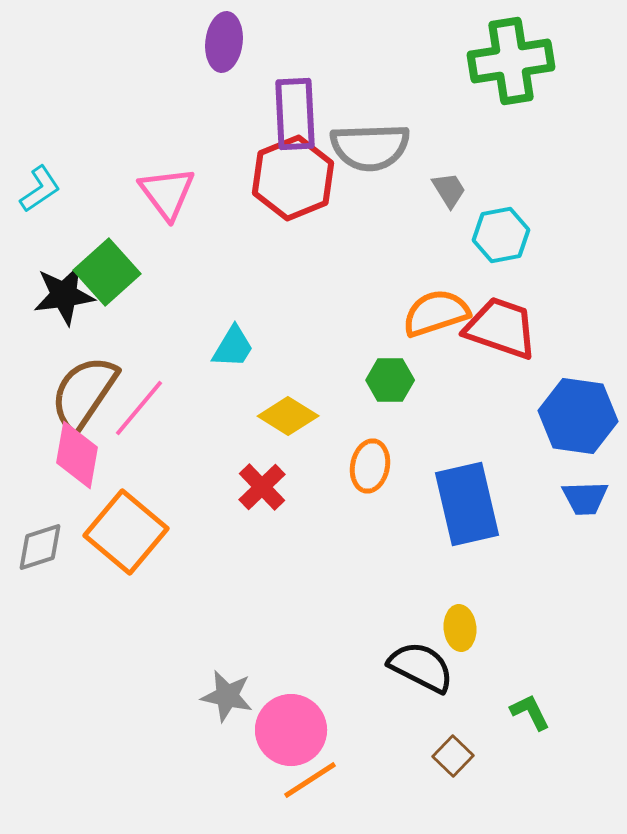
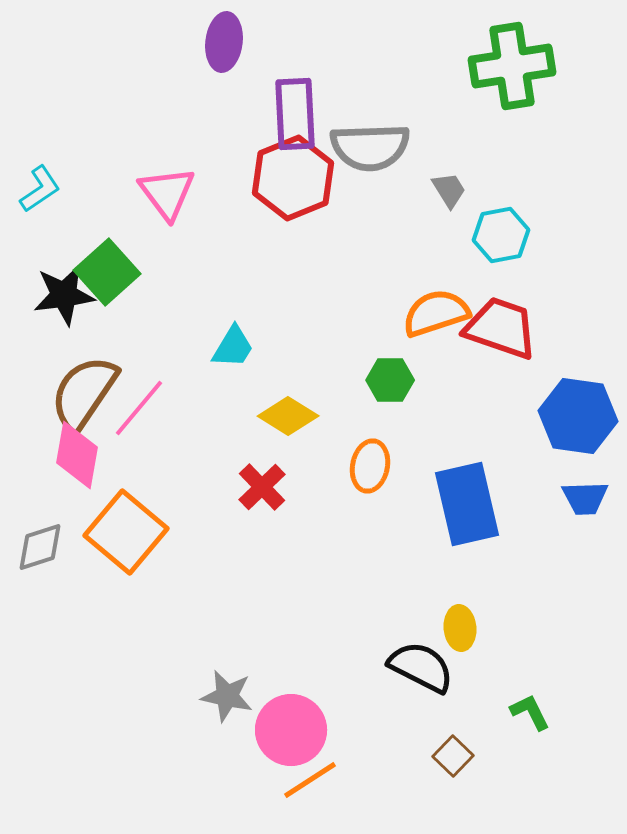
green cross: moved 1 px right, 5 px down
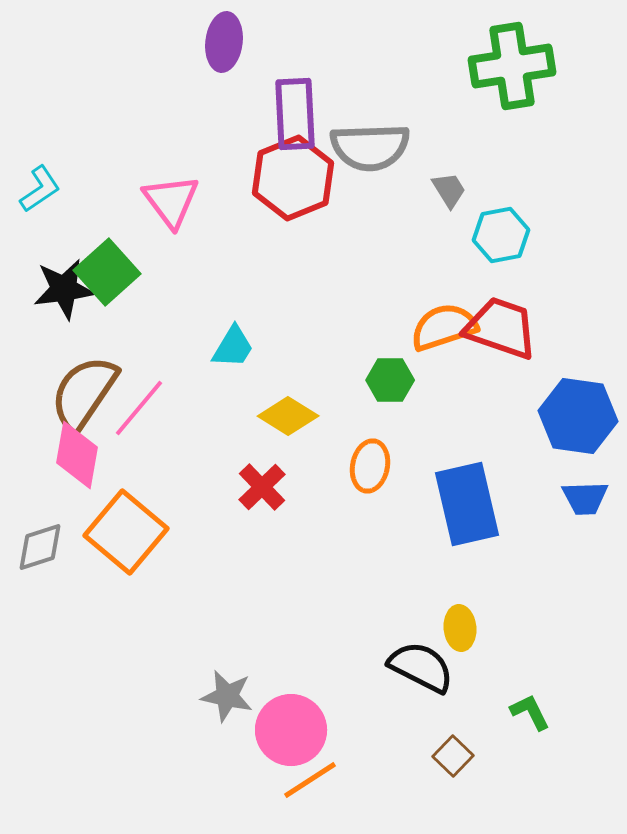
pink triangle: moved 4 px right, 8 px down
black star: moved 6 px up
orange semicircle: moved 8 px right, 14 px down
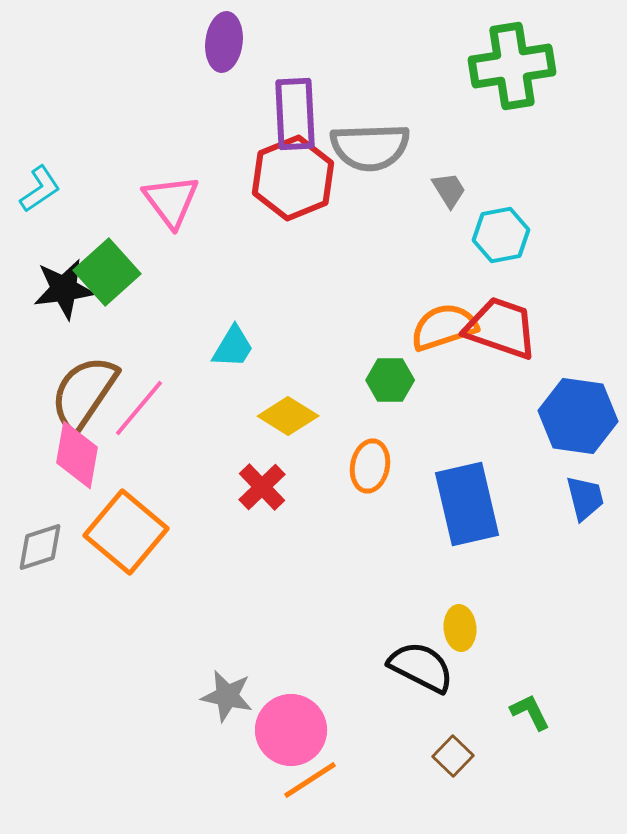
blue trapezoid: rotated 102 degrees counterclockwise
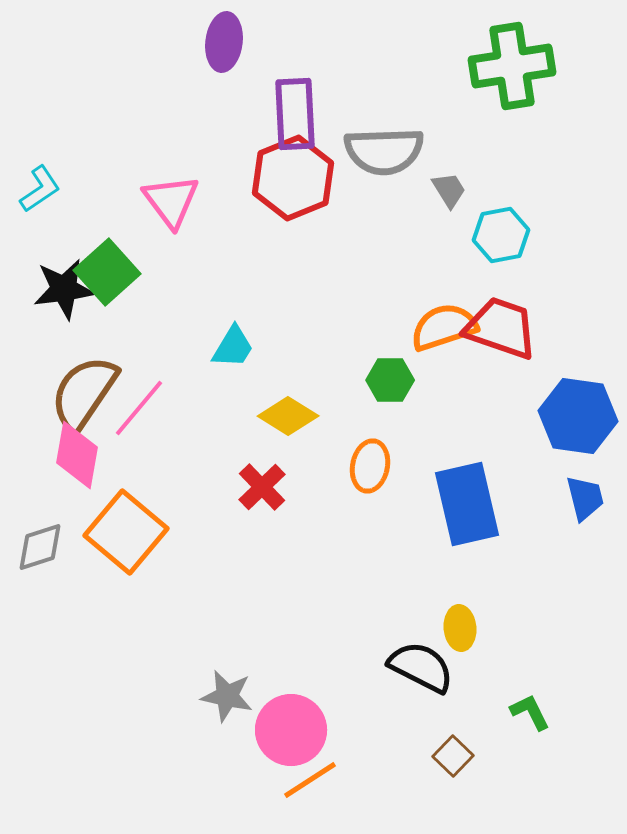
gray semicircle: moved 14 px right, 4 px down
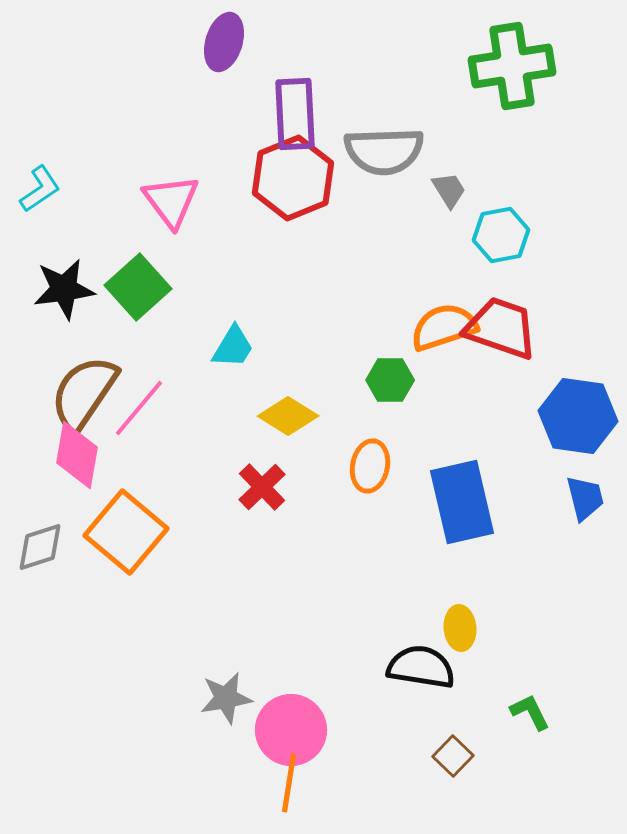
purple ellipse: rotated 10 degrees clockwise
green square: moved 31 px right, 15 px down
blue rectangle: moved 5 px left, 2 px up
black semicircle: rotated 18 degrees counterclockwise
gray star: moved 1 px left, 2 px down; rotated 22 degrees counterclockwise
orange line: moved 21 px left, 3 px down; rotated 48 degrees counterclockwise
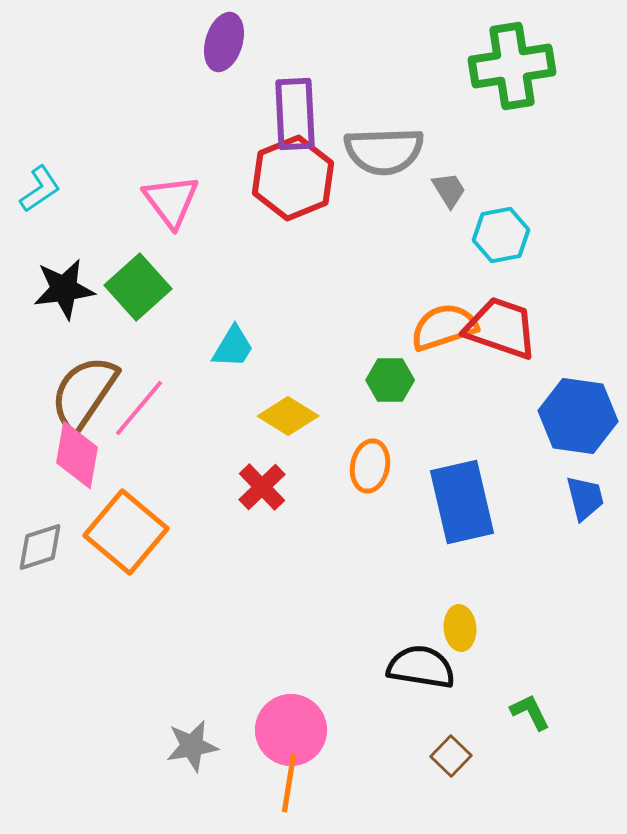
gray star: moved 34 px left, 48 px down
brown square: moved 2 px left
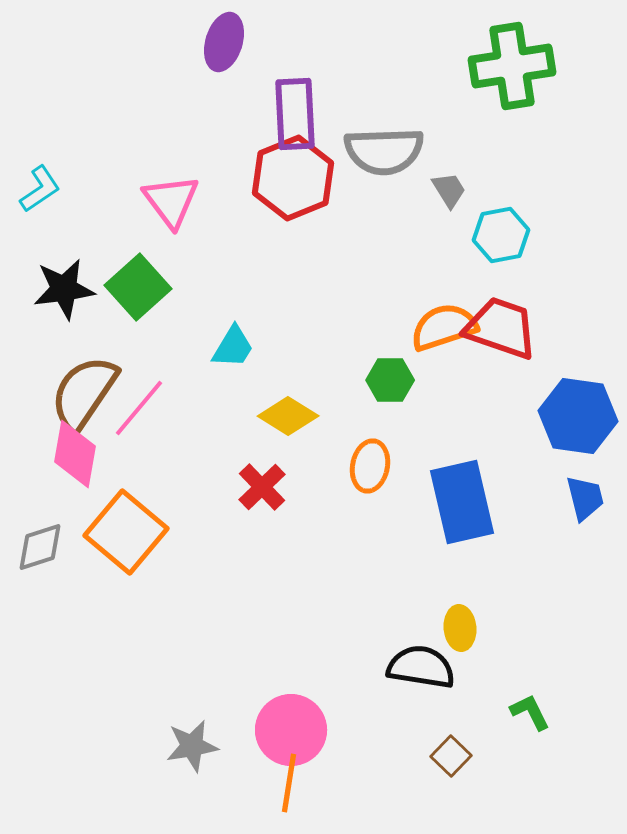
pink diamond: moved 2 px left, 1 px up
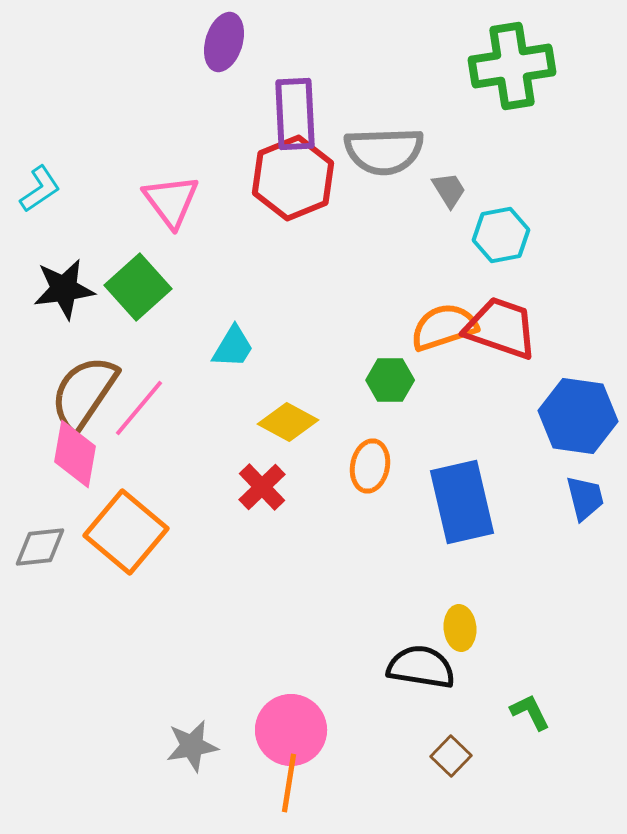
yellow diamond: moved 6 px down; rotated 4 degrees counterclockwise
gray diamond: rotated 12 degrees clockwise
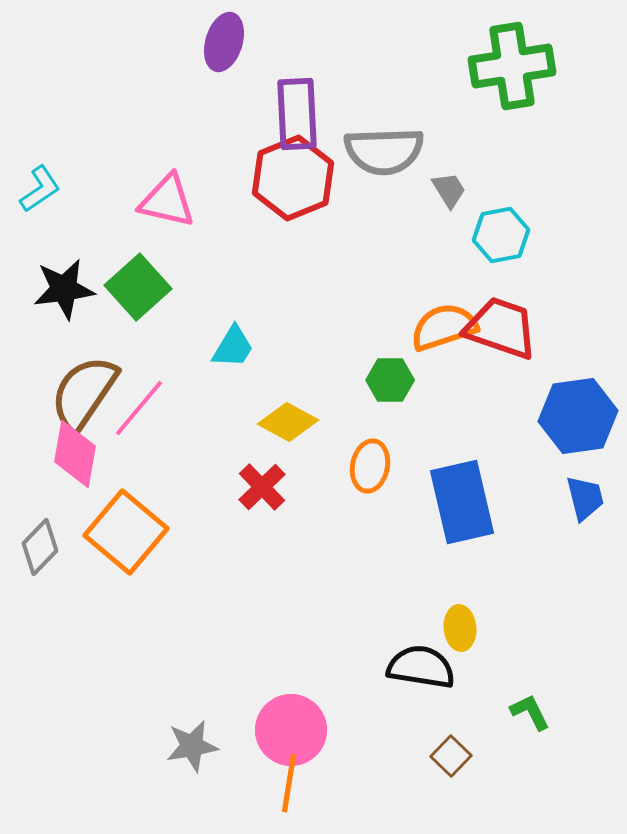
purple rectangle: moved 2 px right
pink triangle: moved 4 px left; rotated 40 degrees counterclockwise
blue hexagon: rotated 16 degrees counterclockwise
gray diamond: rotated 40 degrees counterclockwise
